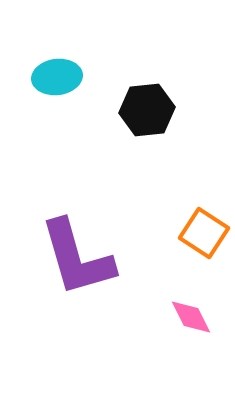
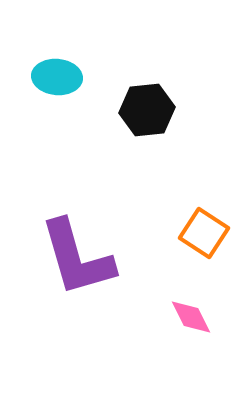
cyan ellipse: rotated 12 degrees clockwise
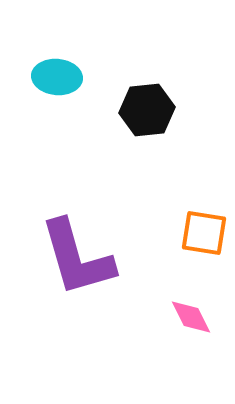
orange square: rotated 24 degrees counterclockwise
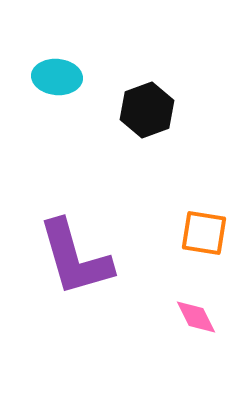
black hexagon: rotated 14 degrees counterclockwise
purple L-shape: moved 2 px left
pink diamond: moved 5 px right
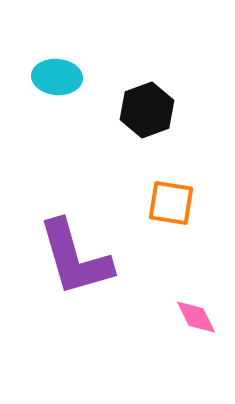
orange square: moved 33 px left, 30 px up
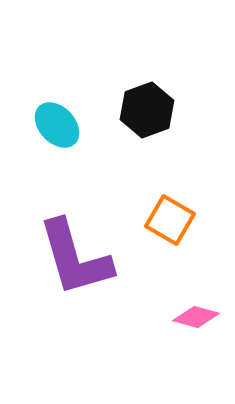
cyan ellipse: moved 48 px down; rotated 42 degrees clockwise
orange square: moved 1 px left, 17 px down; rotated 21 degrees clockwise
pink diamond: rotated 48 degrees counterclockwise
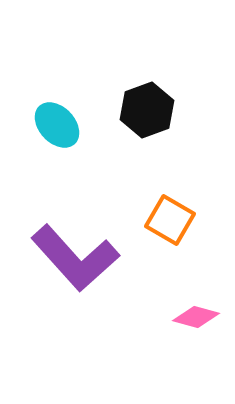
purple L-shape: rotated 26 degrees counterclockwise
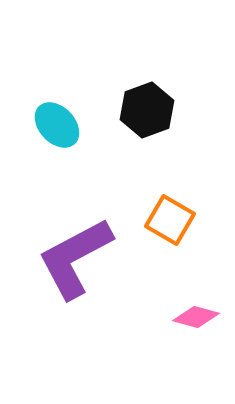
purple L-shape: rotated 104 degrees clockwise
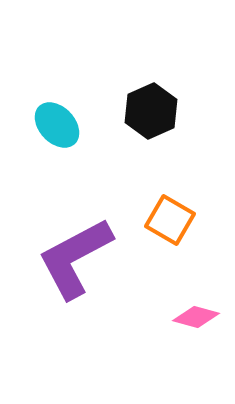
black hexagon: moved 4 px right, 1 px down; rotated 4 degrees counterclockwise
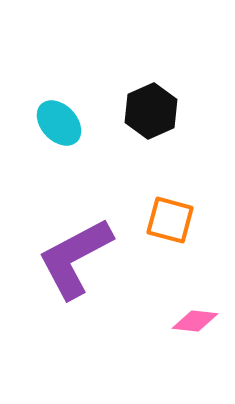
cyan ellipse: moved 2 px right, 2 px up
orange square: rotated 15 degrees counterclockwise
pink diamond: moved 1 px left, 4 px down; rotated 9 degrees counterclockwise
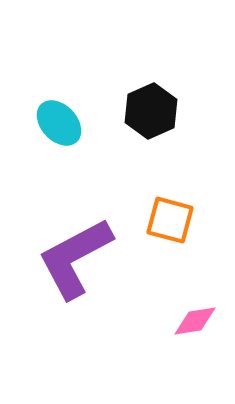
pink diamond: rotated 15 degrees counterclockwise
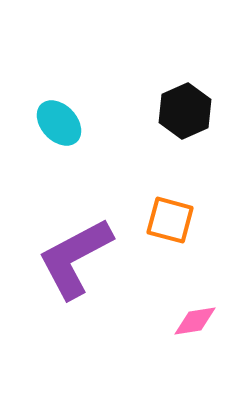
black hexagon: moved 34 px right
